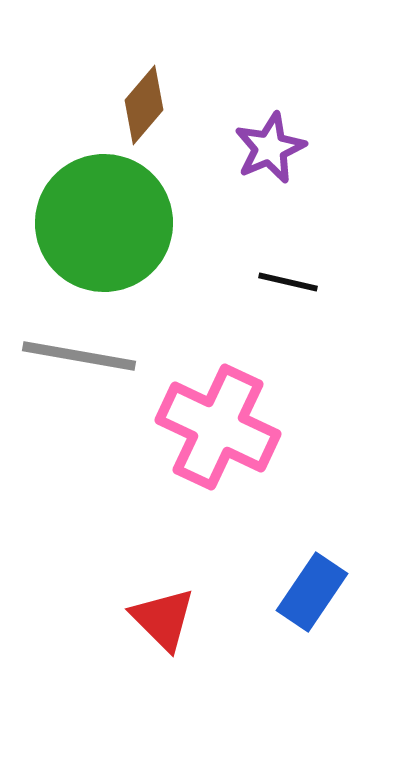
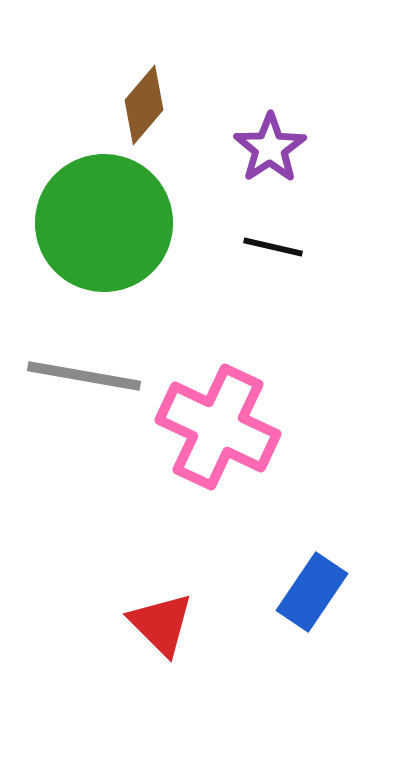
purple star: rotated 10 degrees counterclockwise
black line: moved 15 px left, 35 px up
gray line: moved 5 px right, 20 px down
red triangle: moved 2 px left, 5 px down
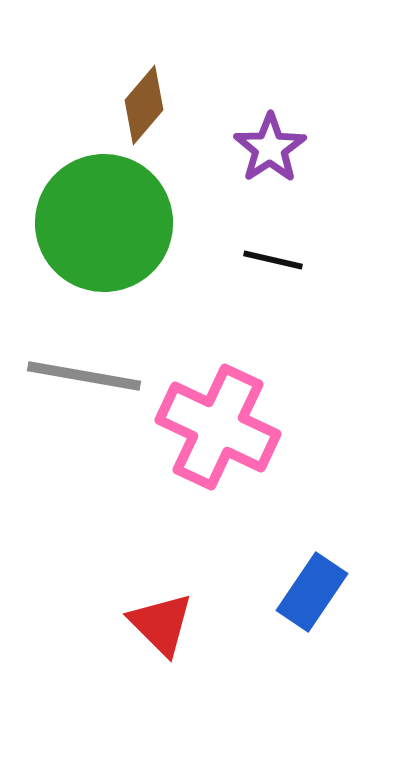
black line: moved 13 px down
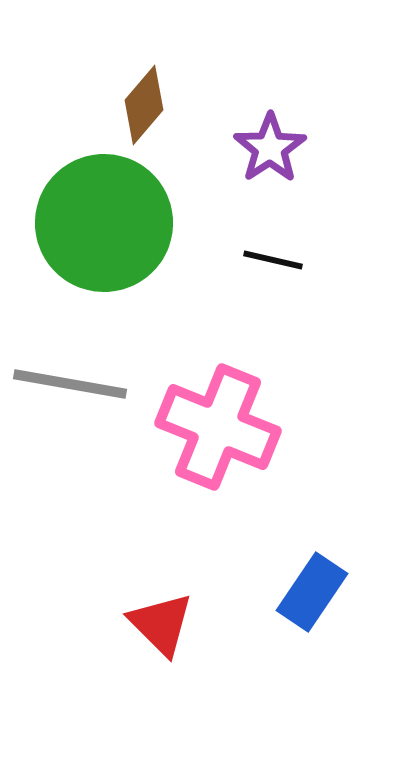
gray line: moved 14 px left, 8 px down
pink cross: rotated 3 degrees counterclockwise
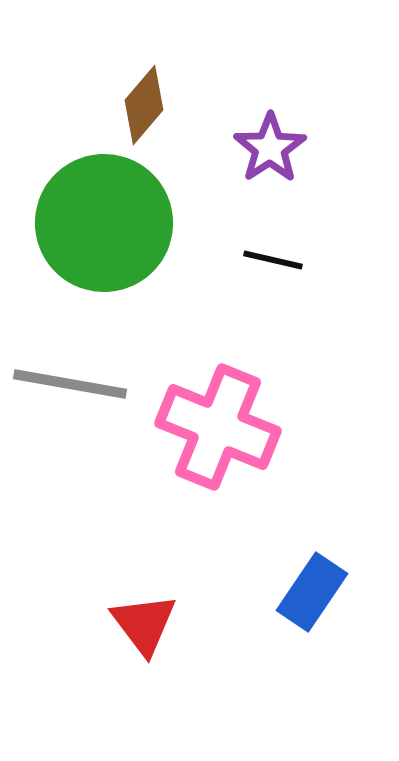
red triangle: moved 17 px left; rotated 8 degrees clockwise
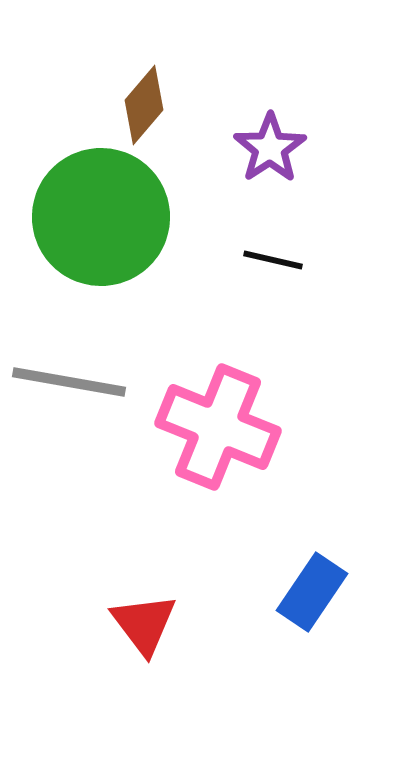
green circle: moved 3 px left, 6 px up
gray line: moved 1 px left, 2 px up
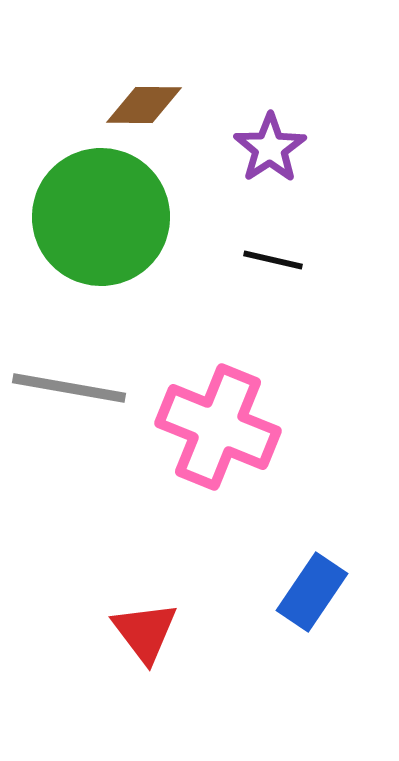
brown diamond: rotated 50 degrees clockwise
gray line: moved 6 px down
red triangle: moved 1 px right, 8 px down
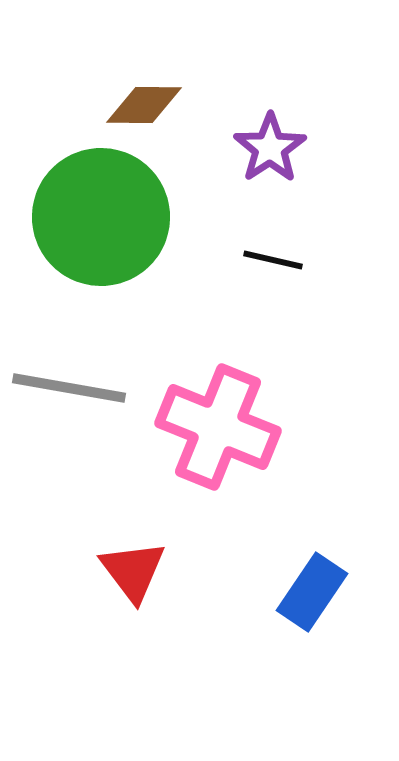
red triangle: moved 12 px left, 61 px up
